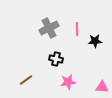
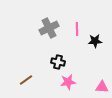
black cross: moved 2 px right, 3 px down
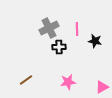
black star: rotated 16 degrees clockwise
black cross: moved 1 px right, 15 px up; rotated 16 degrees counterclockwise
pink triangle: rotated 32 degrees counterclockwise
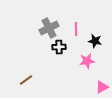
pink line: moved 1 px left
pink star: moved 19 px right, 21 px up
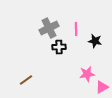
pink star: moved 13 px down
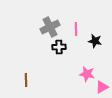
gray cross: moved 1 px right, 1 px up
pink star: rotated 21 degrees clockwise
brown line: rotated 56 degrees counterclockwise
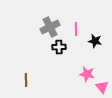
pink triangle: rotated 40 degrees counterclockwise
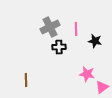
pink triangle: rotated 32 degrees clockwise
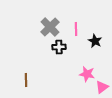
gray cross: rotated 18 degrees counterclockwise
black star: rotated 16 degrees clockwise
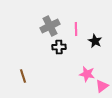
gray cross: moved 1 px up; rotated 18 degrees clockwise
brown line: moved 3 px left, 4 px up; rotated 16 degrees counterclockwise
pink triangle: moved 1 px up
